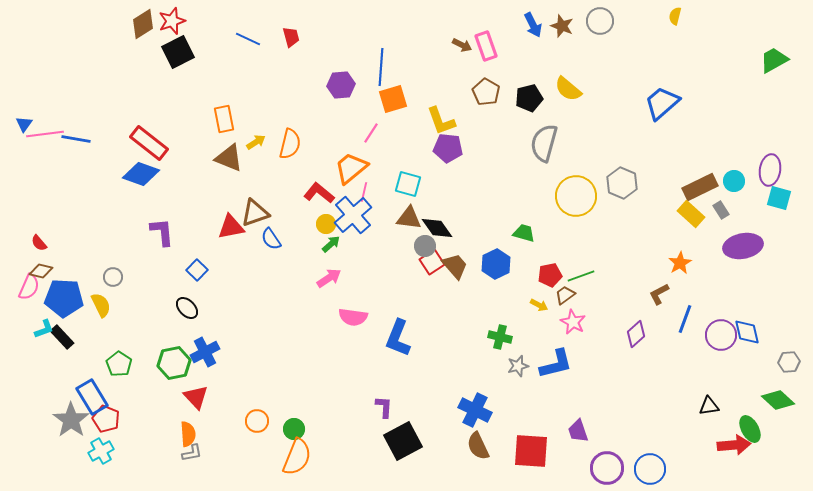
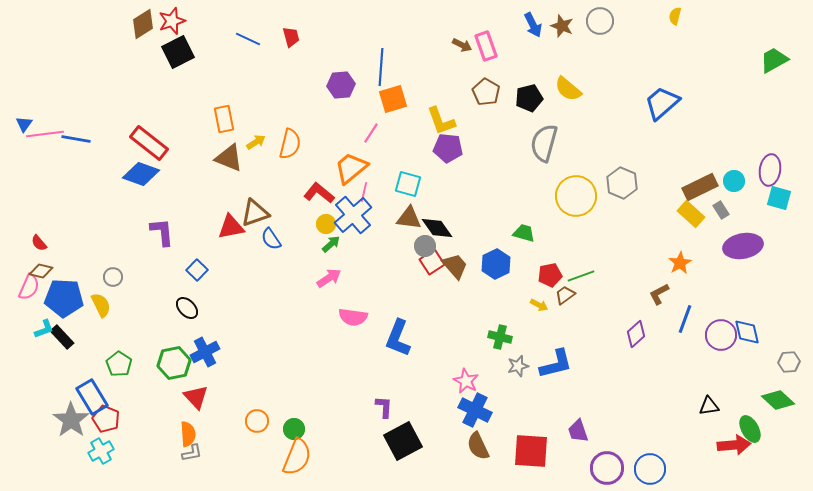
pink star at (573, 322): moved 107 px left, 59 px down
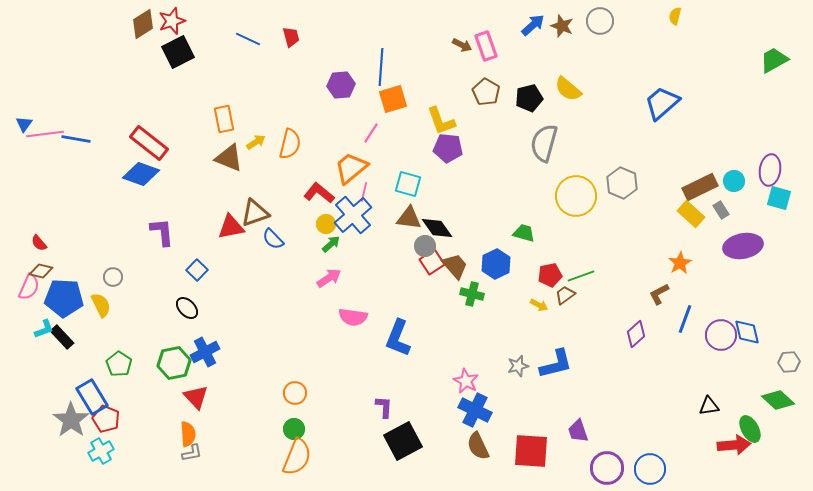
blue arrow at (533, 25): rotated 105 degrees counterclockwise
blue semicircle at (271, 239): moved 2 px right; rotated 10 degrees counterclockwise
green cross at (500, 337): moved 28 px left, 43 px up
orange circle at (257, 421): moved 38 px right, 28 px up
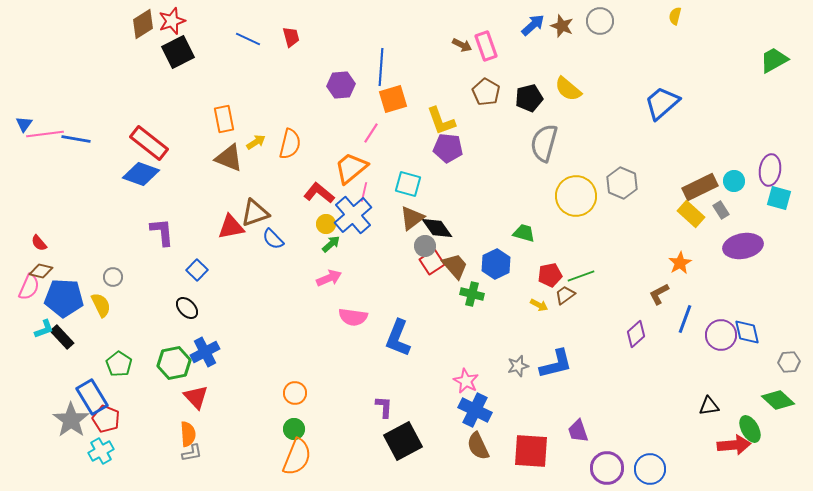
brown triangle at (409, 218): moved 3 px right; rotated 44 degrees counterclockwise
pink arrow at (329, 278): rotated 10 degrees clockwise
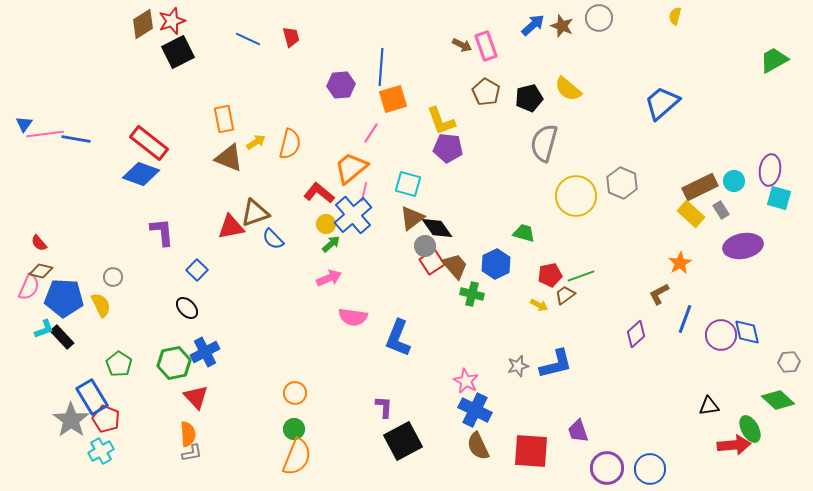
gray circle at (600, 21): moved 1 px left, 3 px up
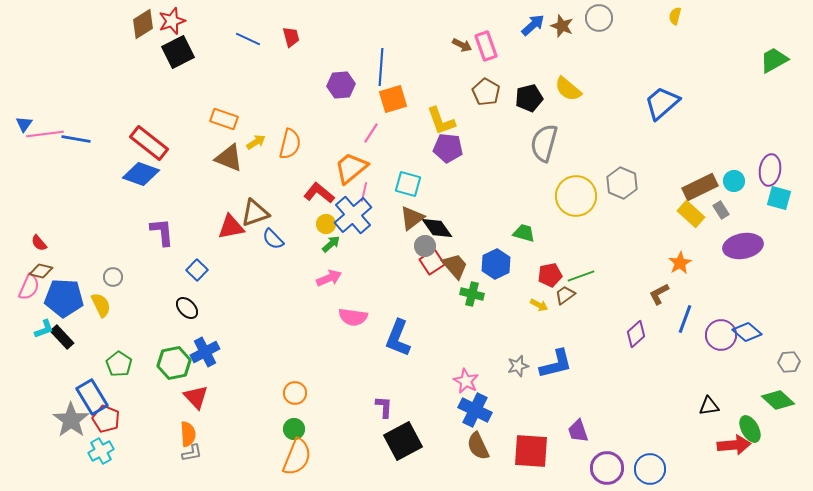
orange rectangle at (224, 119): rotated 60 degrees counterclockwise
blue diamond at (747, 332): rotated 36 degrees counterclockwise
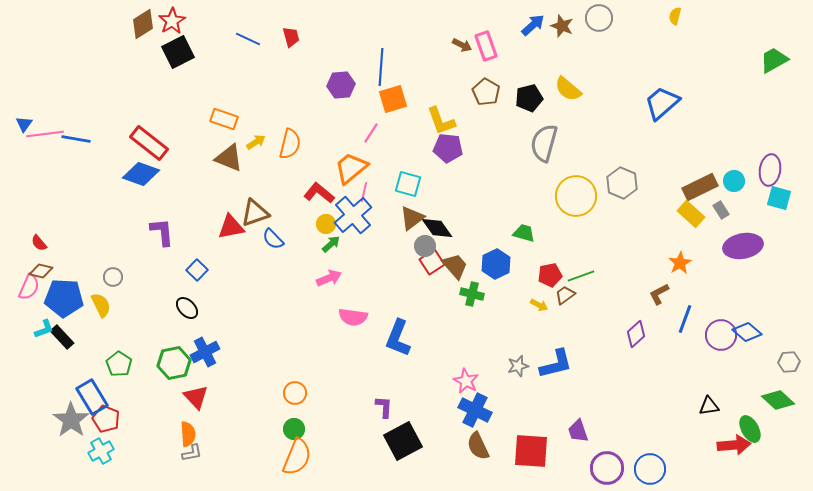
red star at (172, 21): rotated 12 degrees counterclockwise
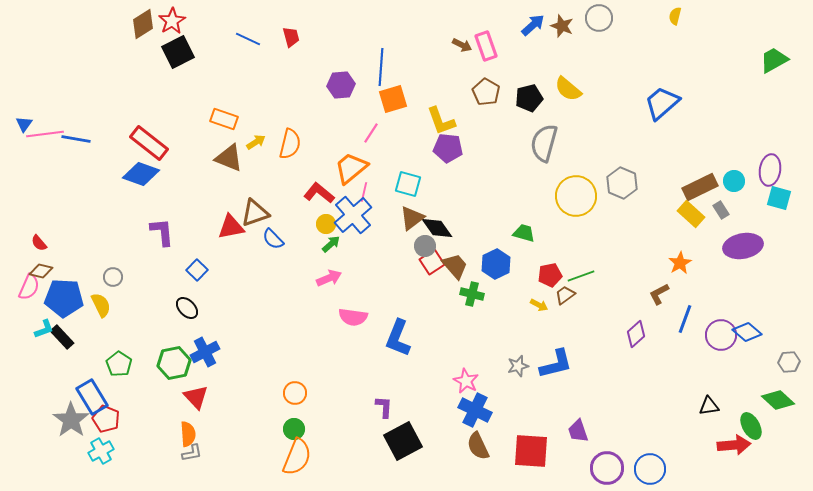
green ellipse at (750, 429): moved 1 px right, 3 px up
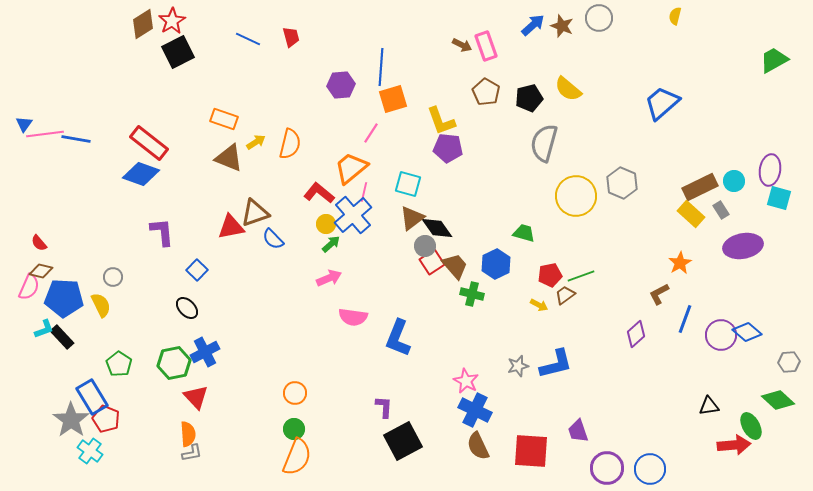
cyan cross at (101, 451): moved 11 px left; rotated 25 degrees counterclockwise
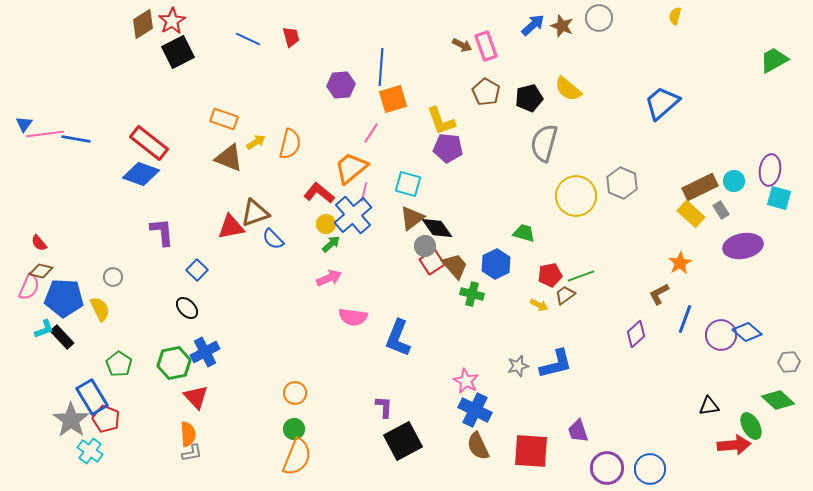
yellow semicircle at (101, 305): moved 1 px left, 4 px down
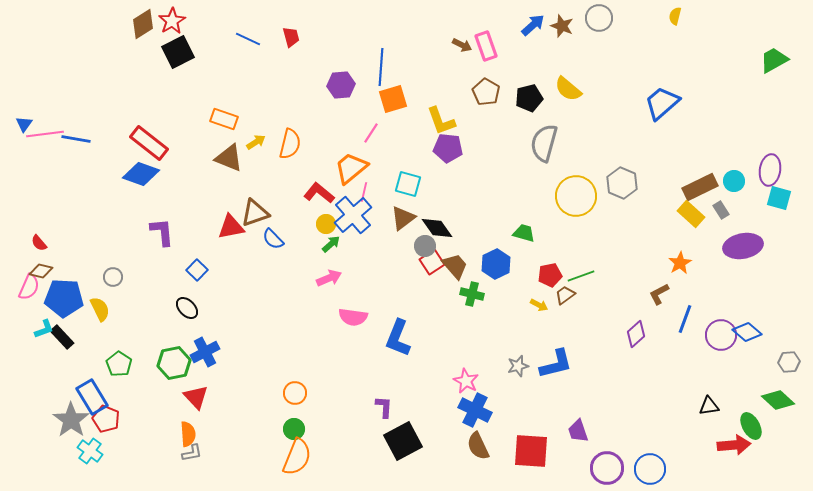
brown triangle at (412, 218): moved 9 px left
